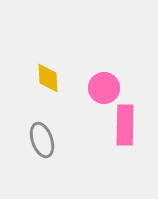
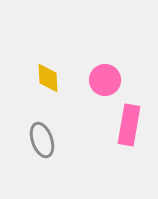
pink circle: moved 1 px right, 8 px up
pink rectangle: moved 4 px right; rotated 9 degrees clockwise
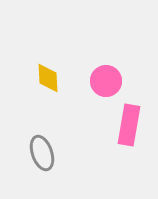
pink circle: moved 1 px right, 1 px down
gray ellipse: moved 13 px down
